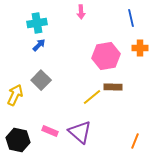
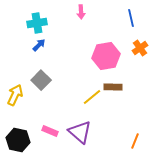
orange cross: rotated 35 degrees counterclockwise
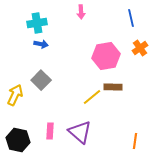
blue arrow: moved 2 px right, 1 px up; rotated 56 degrees clockwise
pink rectangle: rotated 70 degrees clockwise
orange line: rotated 14 degrees counterclockwise
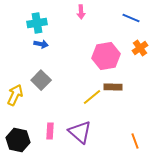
blue line: rotated 54 degrees counterclockwise
orange line: rotated 28 degrees counterclockwise
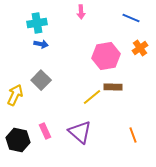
pink rectangle: moved 5 px left; rotated 28 degrees counterclockwise
orange line: moved 2 px left, 6 px up
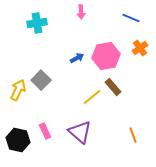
blue arrow: moved 36 px right, 14 px down; rotated 40 degrees counterclockwise
brown rectangle: rotated 48 degrees clockwise
yellow arrow: moved 3 px right, 5 px up
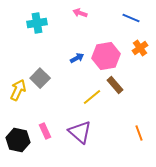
pink arrow: moved 1 px left, 1 px down; rotated 112 degrees clockwise
gray square: moved 1 px left, 2 px up
brown rectangle: moved 2 px right, 2 px up
orange line: moved 6 px right, 2 px up
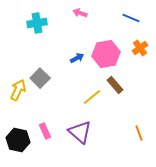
pink hexagon: moved 2 px up
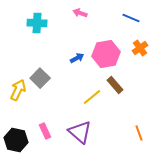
cyan cross: rotated 12 degrees clockwise
black hexagon: moved 2 px left
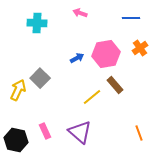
blue line: rotated 24 degrees counterclockwise
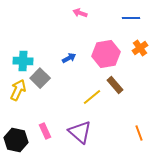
cyan cross: moved 14 px left, 38 px down
blue arrow: moved 8 px left
